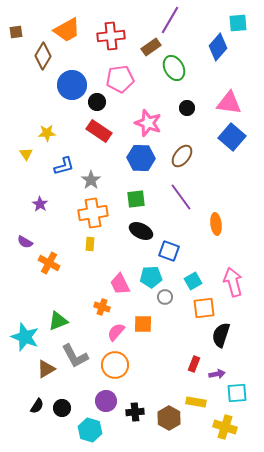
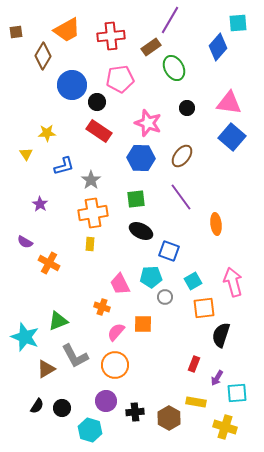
purple arrow at (217, 374): moved 4 px down; rotated 133 degrees clockwise
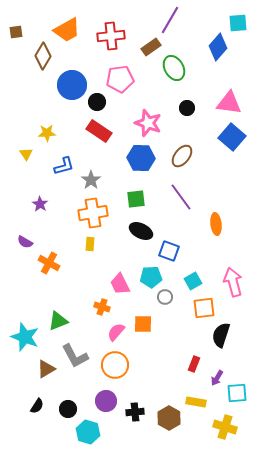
black circle at (62, 408): moved 6 px right, 1 px down
cyan hexagon at (90, 430): moved 2 px left, 2 px down
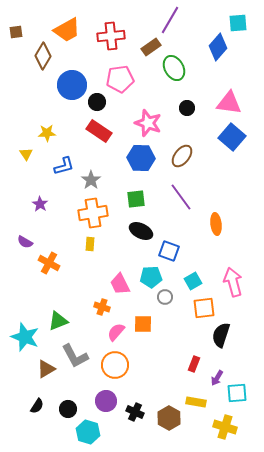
black cross at (135, 412): rotated 30 degrees clockwise
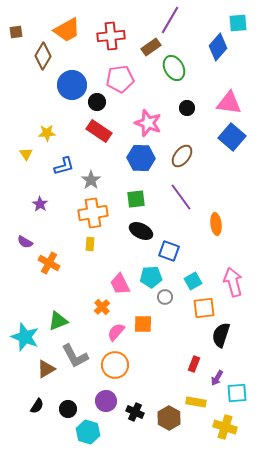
orange cross at (102, 307): rotated 28 degrees clockwise
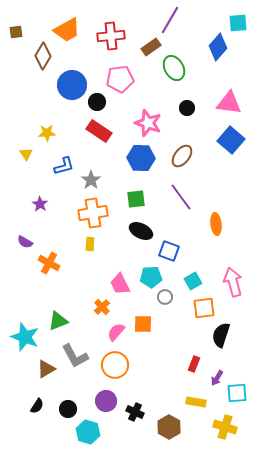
blue square at (232, 137): moved 1 px left, 3 px down
brown hexagon at (169, 418): moved 9 px down
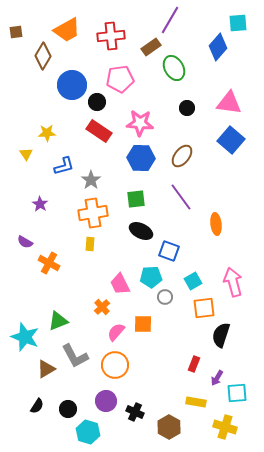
pink star at (148, 123): moved 8 px left; rotated 16 degrees counterclockwise
